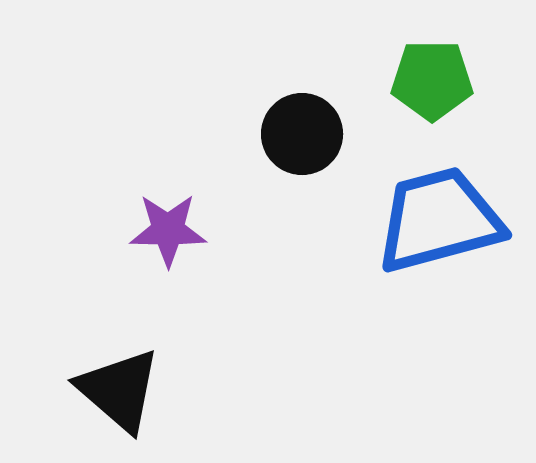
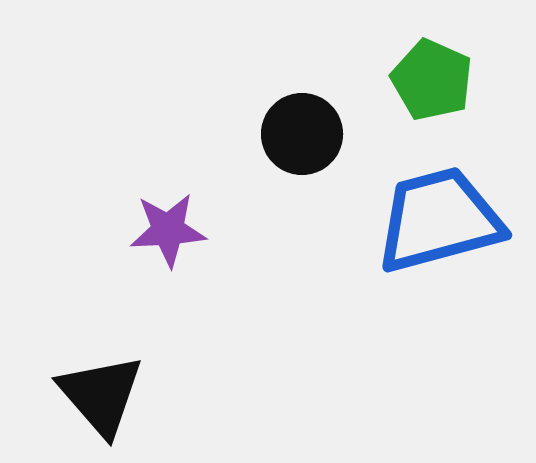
green pentagon: rotated 24 degrees clockwise
purple star: rotated 4 degrees counterclockwise
black triangle: moved 18 px left, 5 px down; rotated 8 degrees clockwise
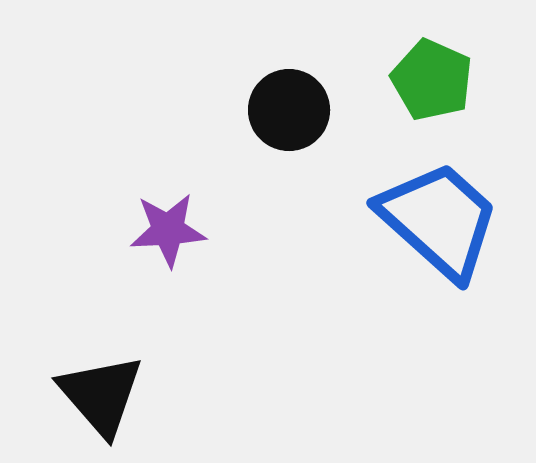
black circle: moved 13 px left, 24 px up
blue trapezoid: rotated 57 degrees clockwise
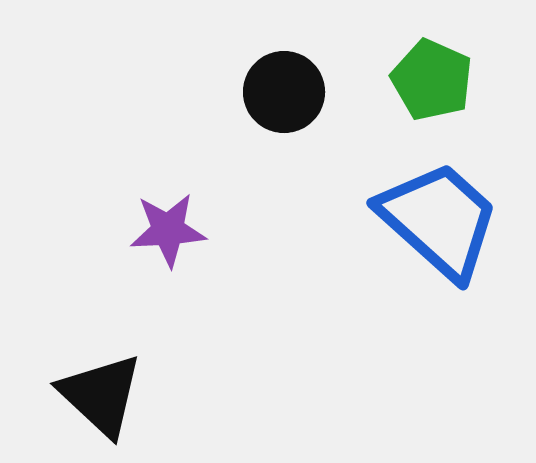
black circle: moved 5 px left, 18 px up
black triangle: rotated 6 degrees counterclockwise
